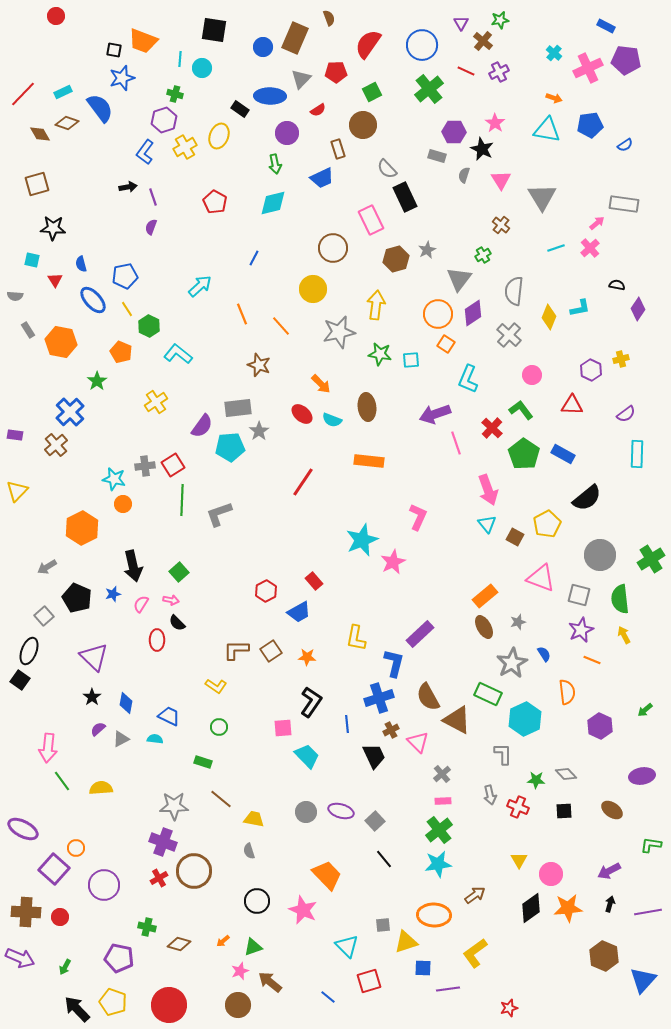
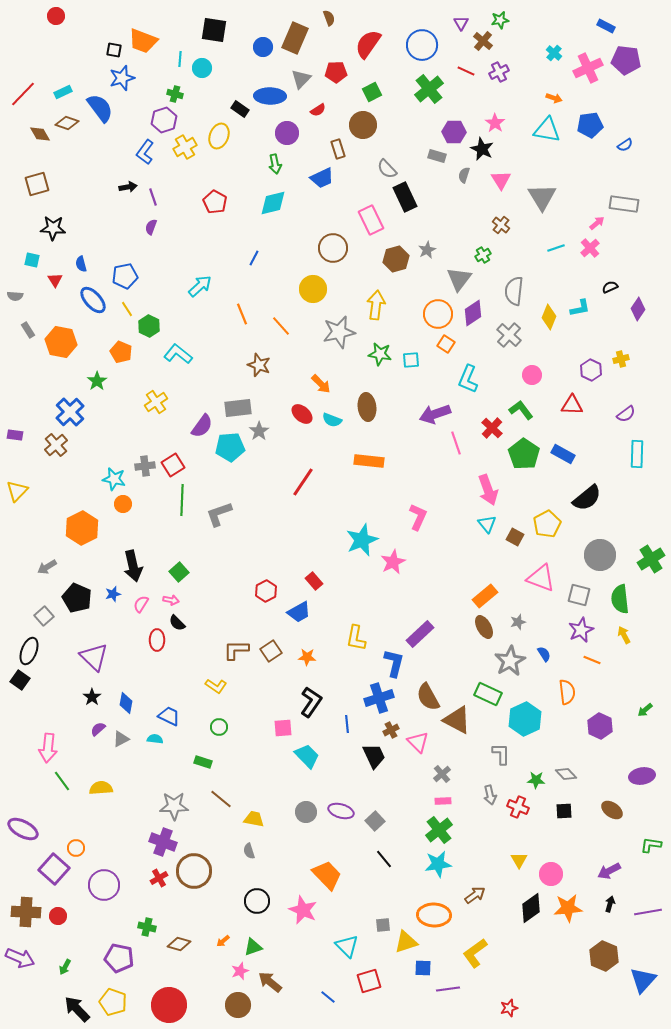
black semicircle at (617, 285): moved 7 px left, 2 px down; rotated 35 degrees counterclockwise
gray star at (512, 663): moved 2 px left, 2 px up
gray L-shape at (503, 754): moved 2 px left
red circle at (60, 917): moved 2 px left, 1 px up
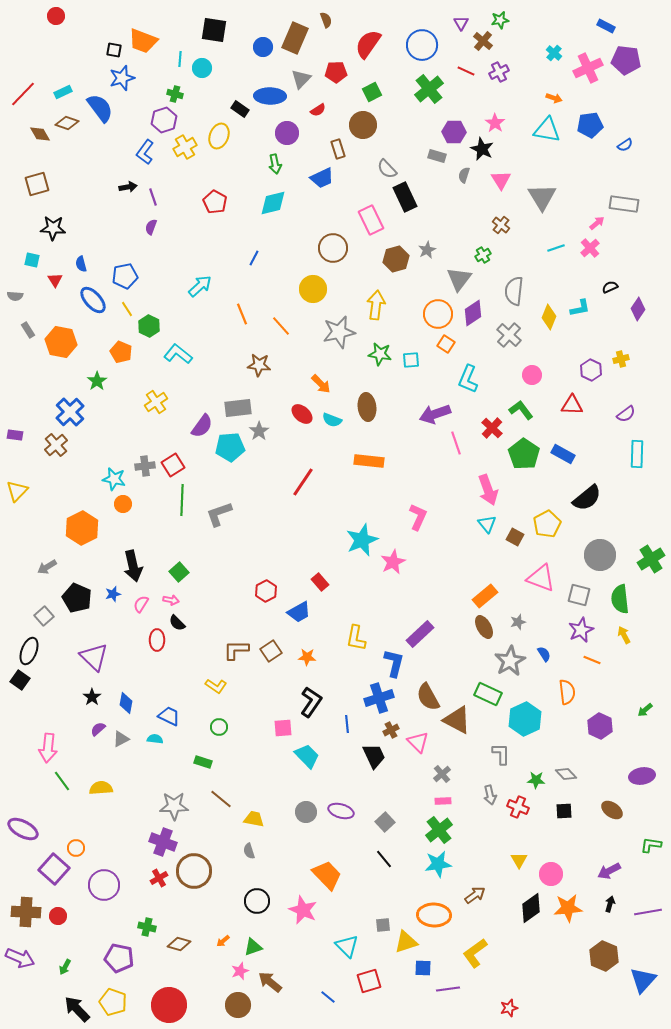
brown semicircle at (329, 18): moved 3 px left, 2 px down
brown star at (259, 365): rotated 15 degrees counterclockwise
red rectangle at (314, 581): moved 6 px right, 1 px down
gray square at (375, 821): moved 10 px right, 1 px down
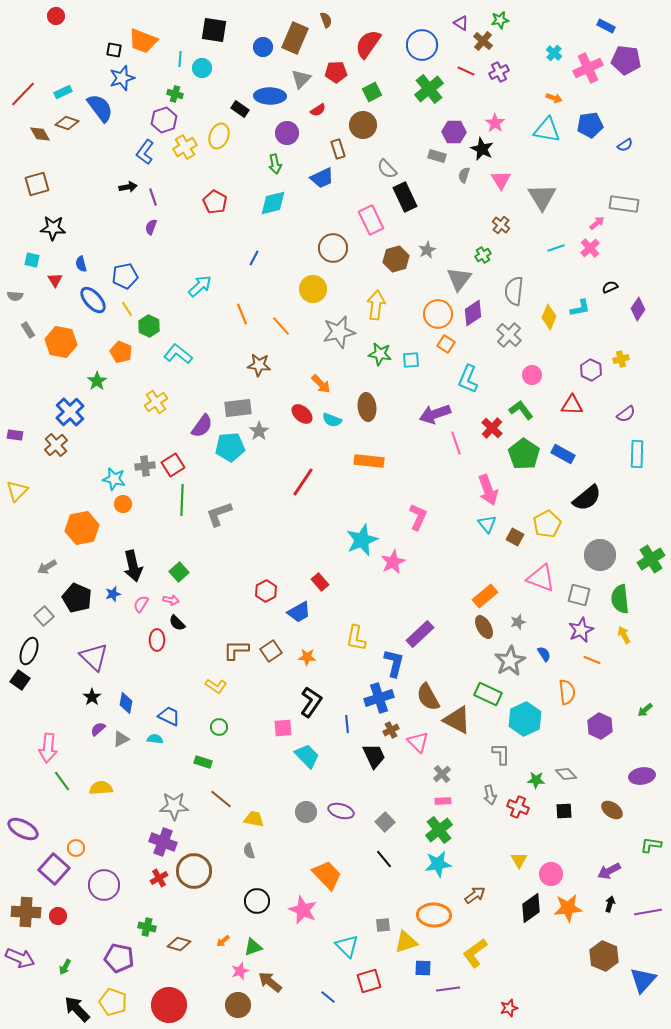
purple triangle at (461, 23): rotated 28 degrees counterclockwise
orange hexagon at (82, 528): rotated 16 degrees clockwise
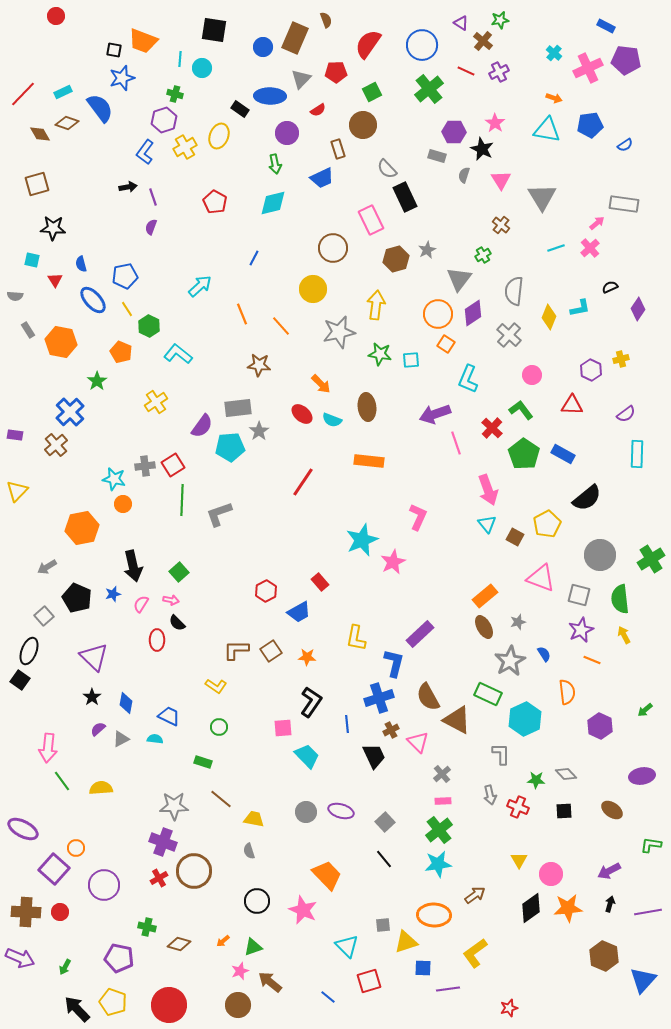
red circle at (58, 916): moved 2 px right, 4 px up
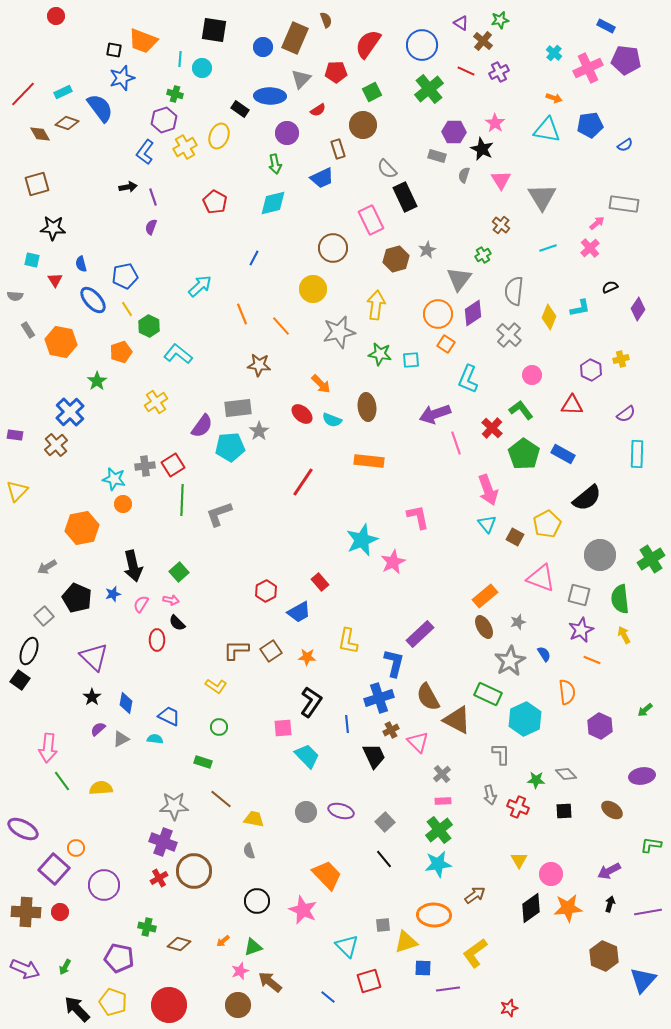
cyan line at (556, 248): moved 8 px left
orange pentagon at (121, 352): rotated 30 degrees clockwise
pink L-shape at (418, 517): rotated 36 degrees counterclockwise
yellow L-shape at (356, 638): moved 8 px left, 3 px down
purple arrow at (20, 958): moved 5 px right, 11 px down
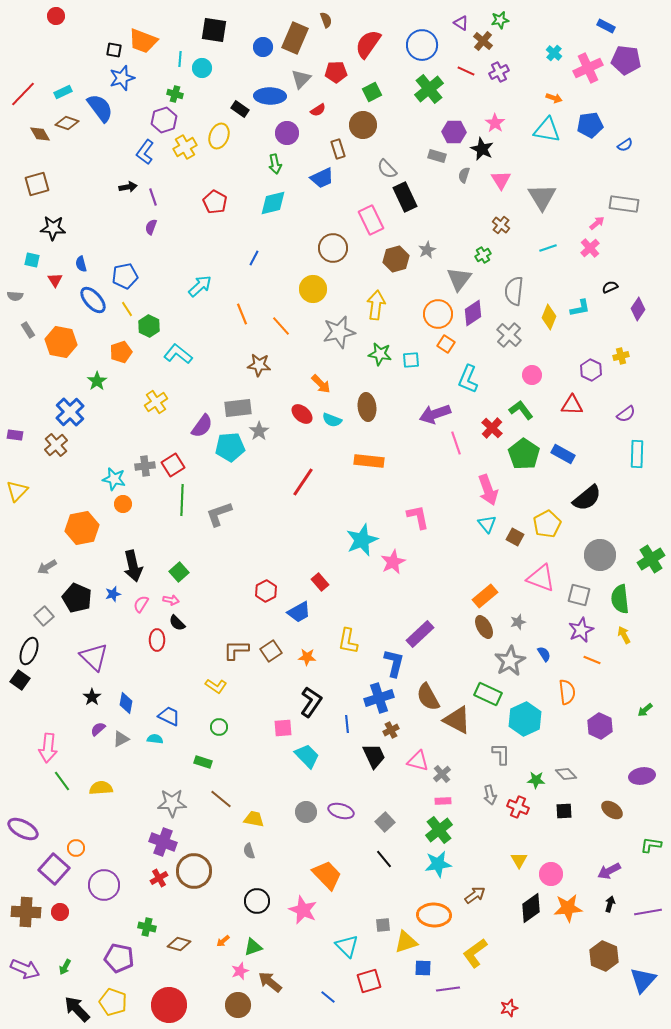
yellow cross at (621, 359): moved 3 px up
pink triangle at (418, 742): moved 19 px down; rotated 30 degrees counterclockwise
gray star at (174, 806): moved 2 px left, 3 px up
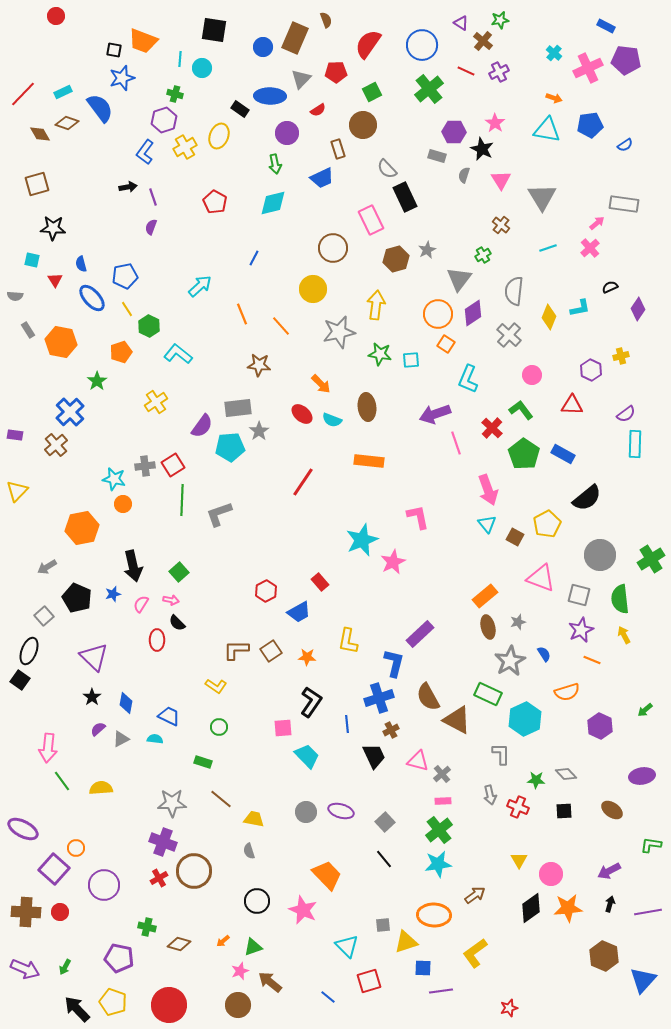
blue ellipse at (93, 300): moved 1 px left, 2 px up
cyan rectangle at (637, 454): moved 2 px left, 10 px up
brown ellipse at (484, 627): moved 4 px right; rotated 15 degrees clockwise
orange semicircle at (567, 692): rotated 80 degrees clockwise
purple line at (448, 989): moved 7 px left, 2 px down
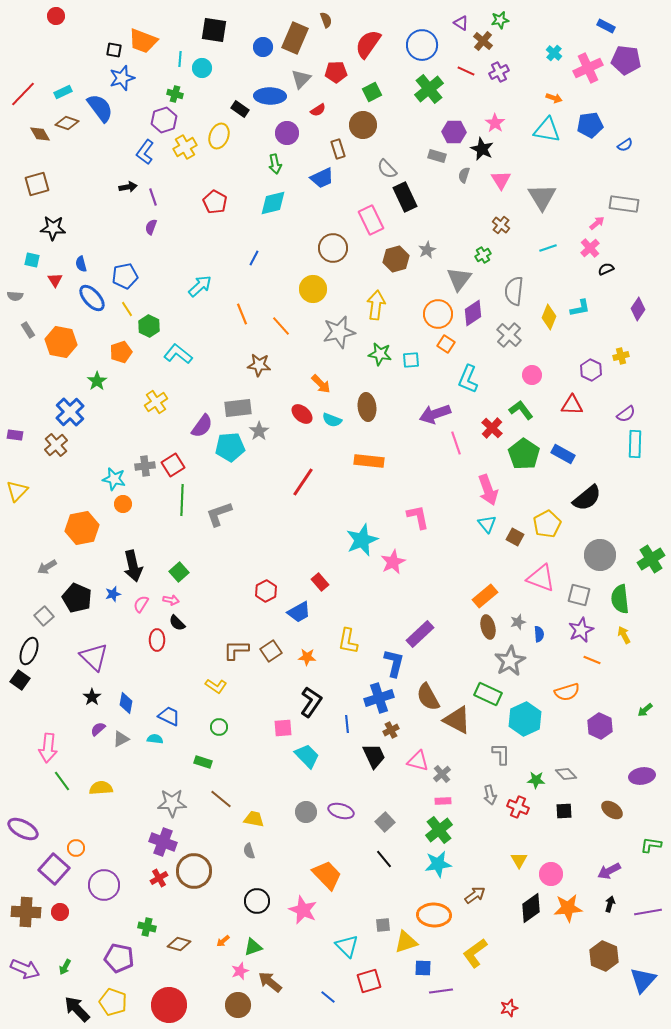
black semicircle at (610, 287): moved 4 px left, 18 px up
blue semicircle at (544, 654): moved 5 px left, 20 px up; rotated 28 degrees clockwise
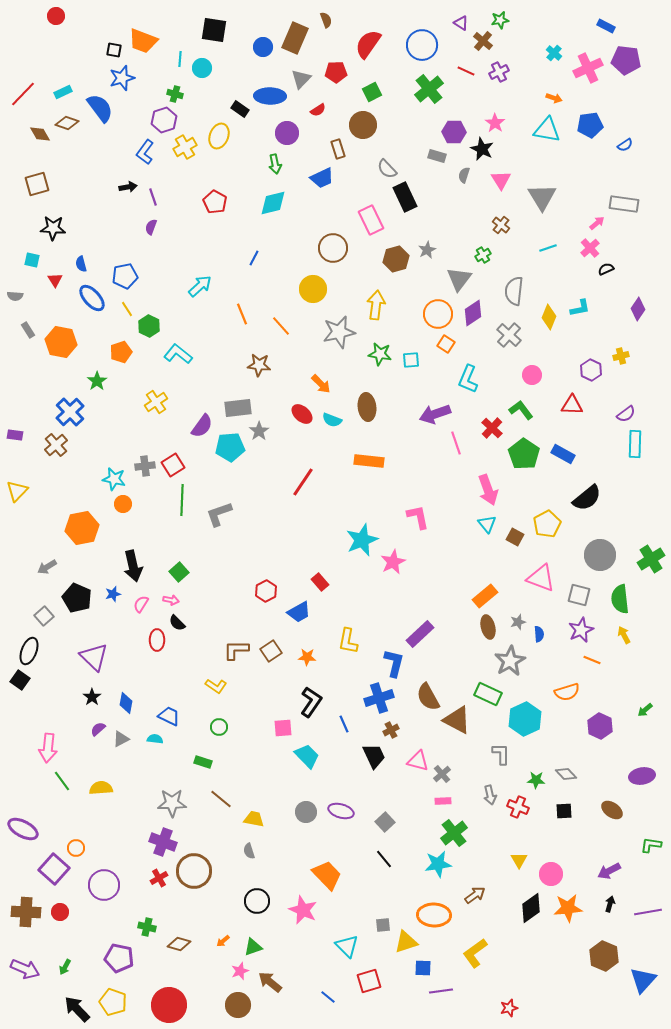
blue line at (347, 724): moved 3 px left; rotated 18 degrees counterclockwise
green cross at (439, 830): moved 15 px right, 3 px down
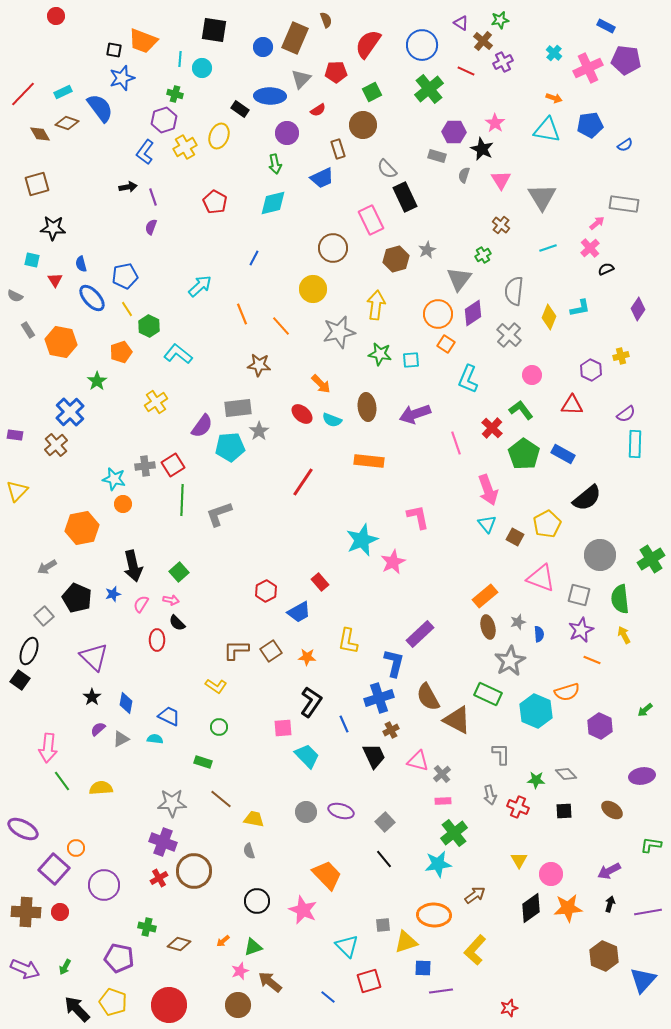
purple cross at (499, 72): moved 4 px right, 10 px up
gray semicircle at (15, 296): rotated 21 degrees clockwise
purple arrow at (435, 414): moved 20 px left
cyan hexagon at (525, 719): moved 11 px right, 8 px up; rotated 12 degrees counterclockwise
yellow L-shape at (475, 953): moved 3 px up; rotated 12 degrees counterclockwise
